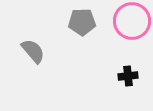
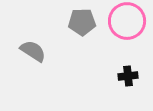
pink circle: moved 5 px left
gray semicircle: rotated 16 degrees counterclockwise
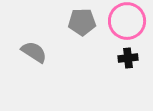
gray semicircle: moved 1 px right, 1 px down
black cross: moved 18 px up
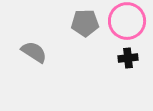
gray pentagon: moved 3 px right, 1 px down
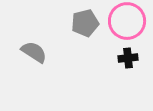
gray pentagon: rotated 12 degrees counterclockwise
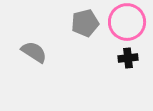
pink circle: moved 1 px down
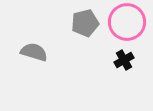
gray semicircle: rotated 16 degrees counterclockwise
black cross: moved 4 px left, 2 px down; rotated 24 degrees counterclockwise
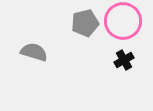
pink circle: moved 4 px left, 1 px up
